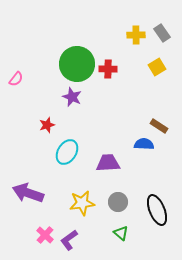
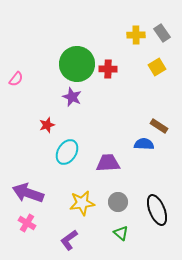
pink cross: moved 18 px left, 12 px up; rotated 12 degrees counterclockwise
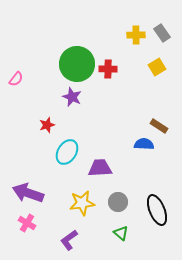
purple trapezoid: moved 8 px left, 5 px down
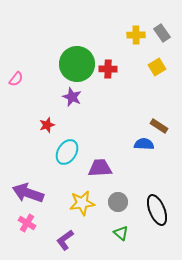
purple L-shape: moved 4 px left
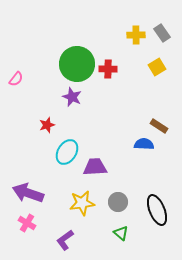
purple trapezoid: moved 5 px left, 1 px up
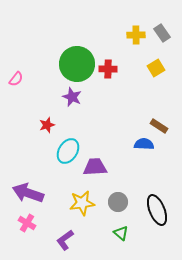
yellow square: moved 1 px left, 1 px down
cyan ellipse: moved 1 px right, 1 px up
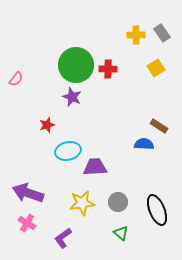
green circle: moved 1 px left, 1 px down
cyan ellipse: rotated 45 degrees clockwise
purple L-shape: moved 2 px left, 2 px up
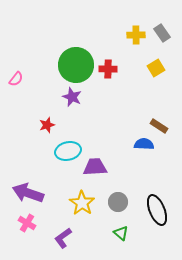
yellow star: rotated 30 degrees counterclockwise
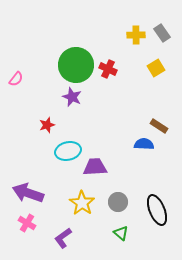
red cross: rotated 24 degrees clockwise
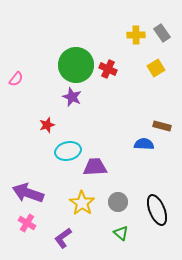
brown rectangle: moved 3 px right; rotated 18 degrees counterclockwise
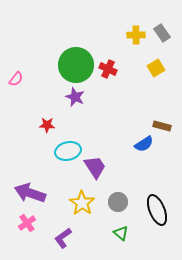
purple star: moved 3 px right
red star: rotated 21 degrees clockwise
blue semicircle: rotated 144 degrees clockwise
purple trapezoid: rotated 60 degrees clockwise
purple arrow: moved 2 px right
pink cross: rotated 24 degrees clockwise
